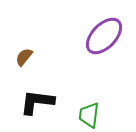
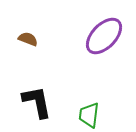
brown semicircle: moved 4 px right, 18 px up; rotated 72 degrees clockwise
black L-shape: rotated 72 degrees clockwise
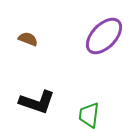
black L-shape: rotated 120 degrees clockwise
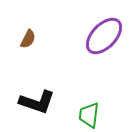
brown semicircle: rotated 96 degrees clockwise
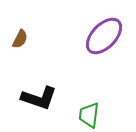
brown semicircle: moved 8 px left
black L-shape: moved 2 px right, 4 px up
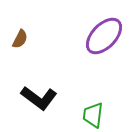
black L-shape: rotated 18 degrees clockwise
green trapezoid: moved 4 px right
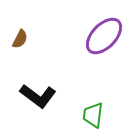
black L-shape: moved 1 px left, 2 px up
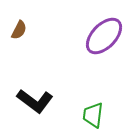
brown semicircle: moved 1 px left, 9 px up
black L-shape: moved 3 px left, 5 px down
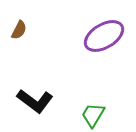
purple ellipse: rotated 15 degrees clockwise
green trapezoid: rotated 24 degrees clockwise
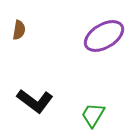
brown semicircle: rotated 18 degrees counterclockwise
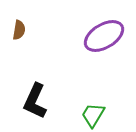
black L-shape: rotated 78 degrees clockwise
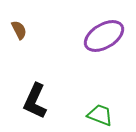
brown semicircle: rotated 36 degrees counterclockwise
green trapezoid: moved 7 px right; rotated 80 degrees clockwise
